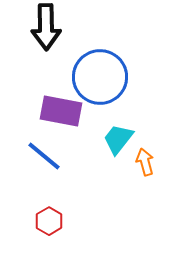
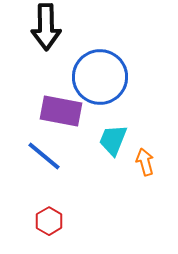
cyan trapezoid: moved 5 px left, 1 px down; rotated 16 degrees counterclockwise
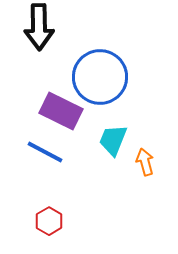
black arrow: moved 7 px left
purple rectangle: rotated 15 degrees clockwise
blue line: moved 1 px right, 4 px up; rotated 12 degrees counterclockwise
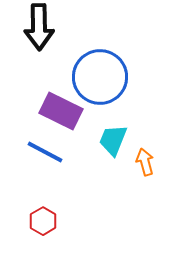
red hexagon: moved 6 px left
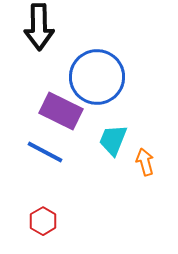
blue circle: moved 3 px left
